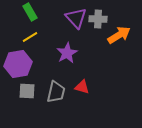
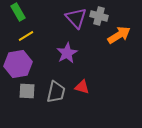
green rectangle: moved 12 px left
gray cross: moved 1 px right, 3 px up; rotated 12 degrees clockwise
yellow line: moved 4 px left, 1 px up
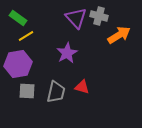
green rectangle: moved 6 px down; rotated 24 degrees counterclockwise
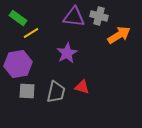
purple triangle: moved 2 px left, 1 px up; rotated 40 degrees counterclockwise
yellow line: moved 5 px right, 3 px up
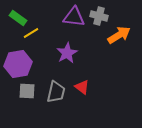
red triangle: rotated 21 degrees clockwise
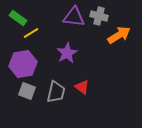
purple hexagon: moved 5 px right
gray square: rotated 18 degrees clockwise
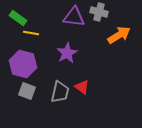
gray cross: moved 4 px up
yellow line: rotated 42 degrees clockwise
purple hexagon: rotated 24 degrees clockwise
gray trapezoid: moved 4 px right
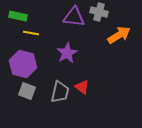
green rectangle: moved 2 px up; rotated 24 degrees counterclockwise
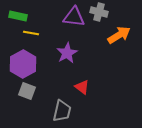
purple hexagon: rotated 16 degrees clockwise
gray trapezoid: moved 2 px right, 19 px down
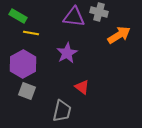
green rectangle: rotated 18 degrees clockwise
